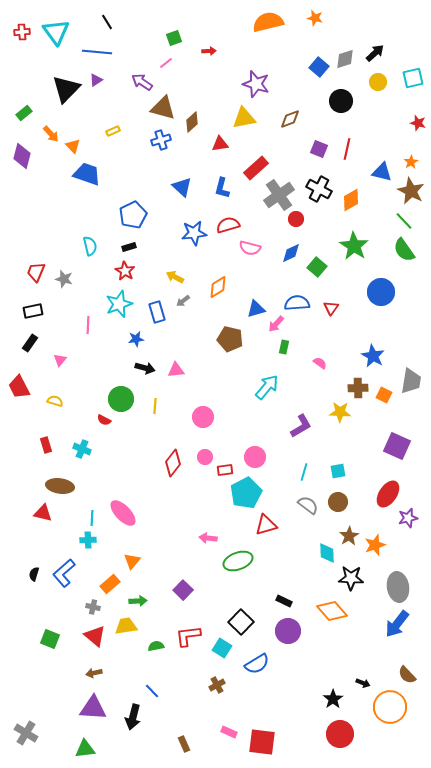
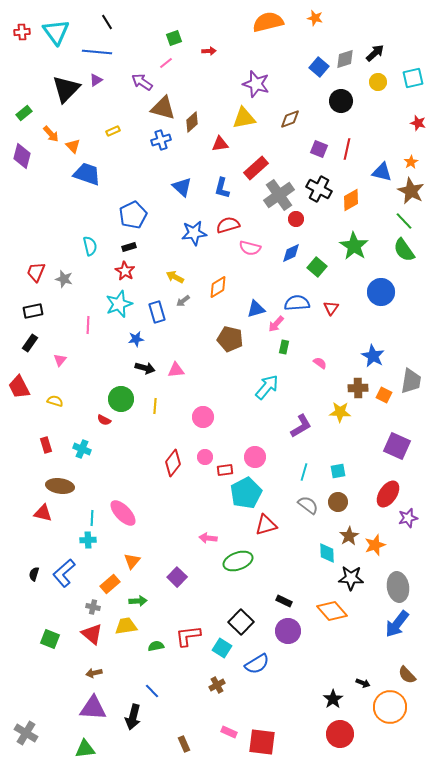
purple square at (183, 590): moved 6 px left, 13 px up
red triangle at (95, 636): moved 3 px left, 2 px up
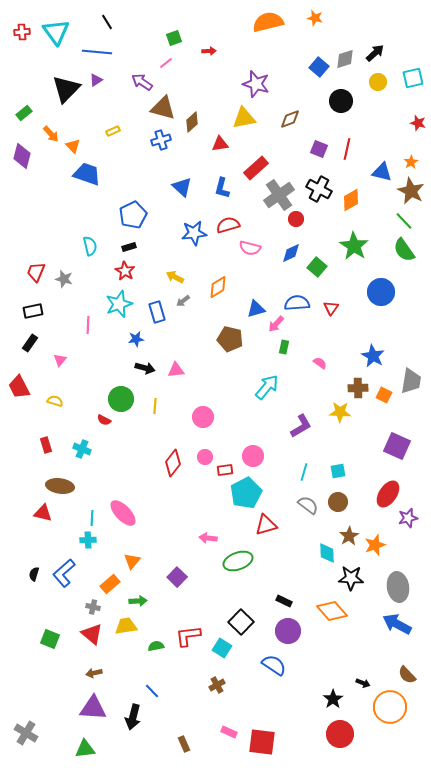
pink circle at (255, 457): moved 2 px left, 1 px up
blue arrow at (397, 624): rotated 80 degrees clockwise
blue semicircle at (257, 664): moved 17 px right, 1 px down; rotated 115 degrees counterclockwise
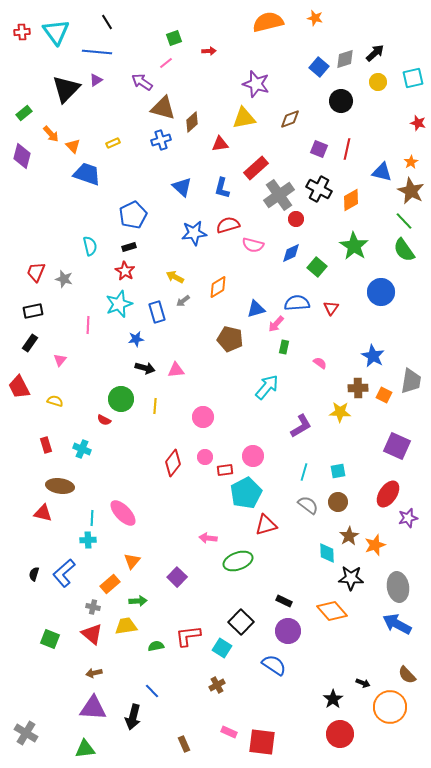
yellow rectangle at (113, 131): moved 12 px down
pink semicircle at (250, 248): moved 3 px right, 3 px up
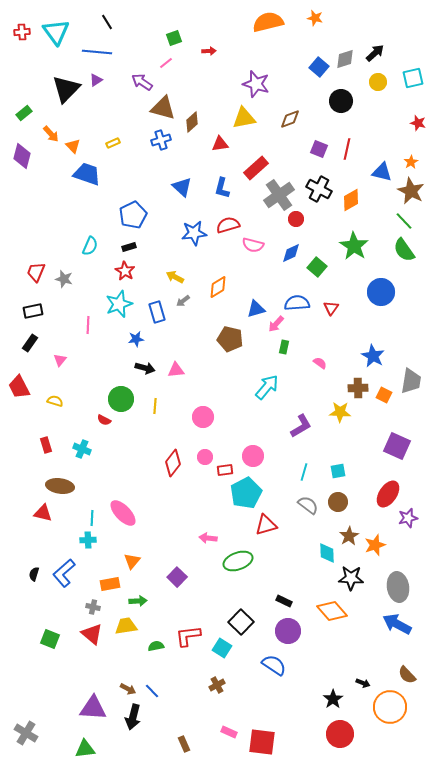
cyan semicircle at (90, 246): rotated 36 degrees clockwise
orange rectangle at (110, 584): rotated 30 degrees clockwise
brown arrow at (94, 673): moved 34 px right, 16 px down; rotated 140 degrees counterclockwise
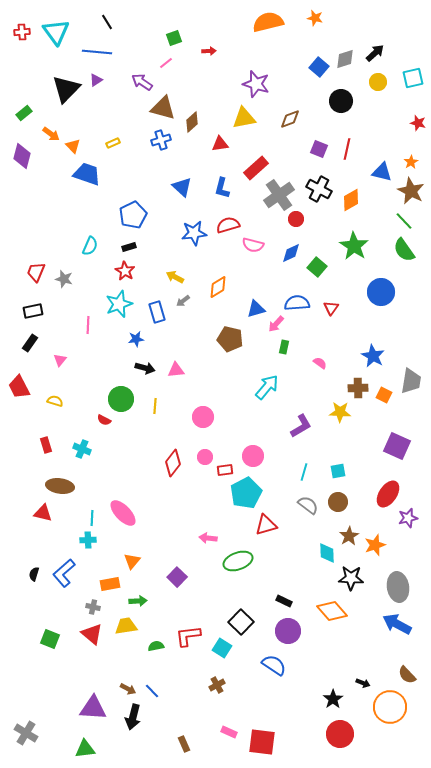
orange arrow at (51, 134): rotated 12 degrees counterclockwise
